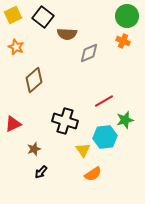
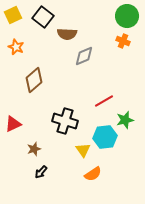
gray diamond: moved 5 px left, 3 px down
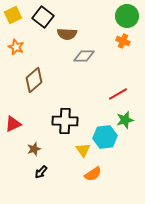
gray diamond: rotated 25 degrees clockwise
red line: moved 14 px right, 7 px up
black cross: rotated 15 degrees counterclockwise
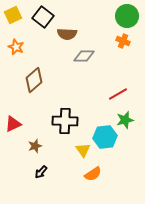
brown star: moved 1 px right, 3 px up
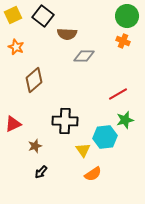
black square: moved 1 px up
